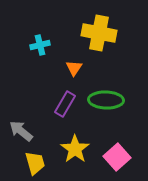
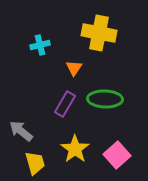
green ellipse: moved 1 px left, 1 px up
pink square: moved 2 px up
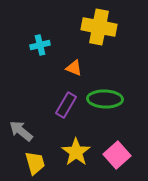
yellow cross: moved 6 px up
orange triangle: rotated 42 degrees counterclockwise
purple rectangle: moved 1 px right, 1 px down
yellow star: moved 1 px right, 3 px down
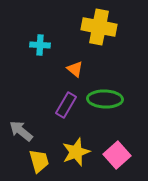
cyan cross: rotated 18 degrees clockwise
orange triangle: moved 1 px right, 1 px down; rotated 18 degrees clockwise
yellow star: rotated 16 degrees clockwise
yellow trapezoid: moved 4 px right, 2 px up
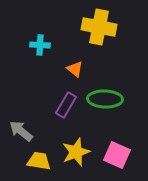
pink square: rotated 24 degrees counterclockwise
yellow trapezoid: rotated 65 degrees counterclockwise
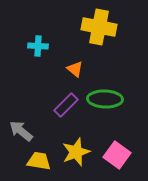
cyan cross: moved 2 px left, 1 px down
purple rectangle: rotated 15 degrees clockwise
pink square: rotated 12 degrees clockwise
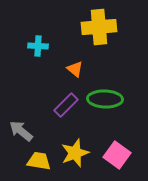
yellow cross: rotated 16 degrees counterclockwise
yellow star: moved 1 px left, 1 px down
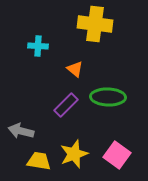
yellow cross: moved 4 px left, 3 px up; rotated 12 degrees clockwise
green ellipse: moved 3 px right, 2 px up
gray arrow: rotated 25 degrees counterclockwise
yellow star: moved 1 px left, 1 px down
